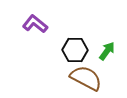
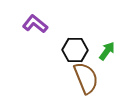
brown semicircle: rotated 40 degrees clockwise
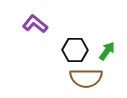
brown semicircle: rotated 112 degrees clockwise
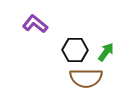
green arrow: moved 1 px left, 1 px down
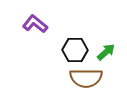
green arrow: rotated 12 degrees clockwise
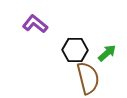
green arrow: moved 1 px right, 1 px down
brown semicircle: moved 2 px right; rotated 104 degrees counterclockwise
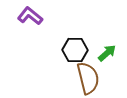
purple L-shape: moved 5 px left, 8 px up
